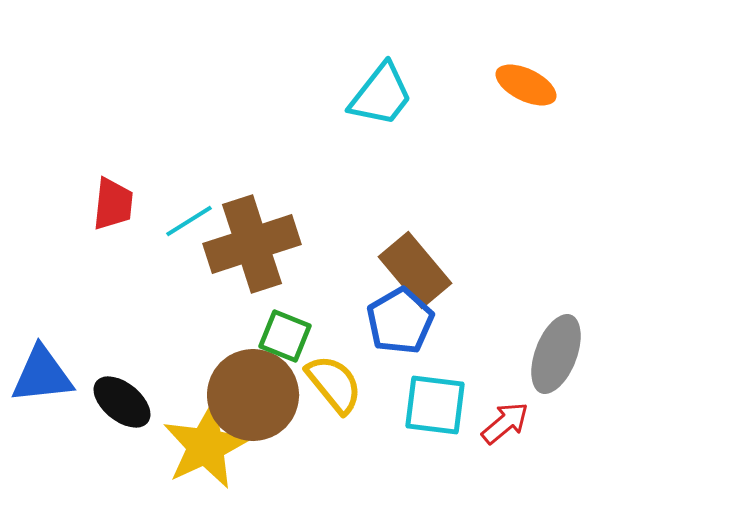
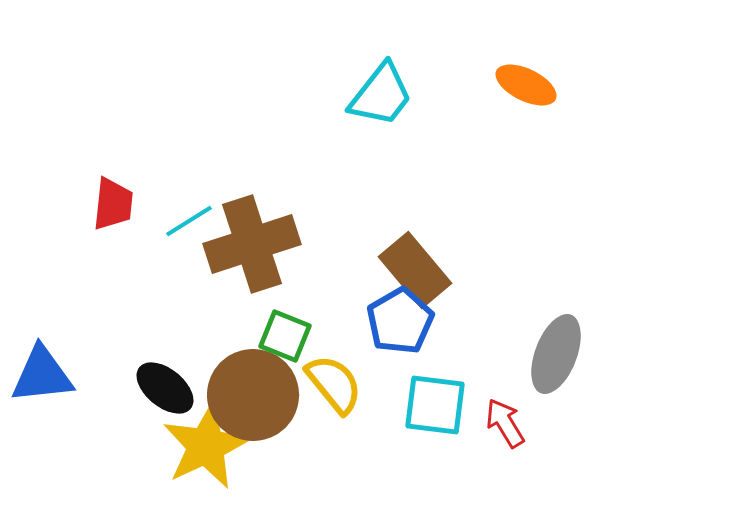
black ellipse: moved 43 px right, 14 px up
red arrow: rotated 81 degrees counterclockwise
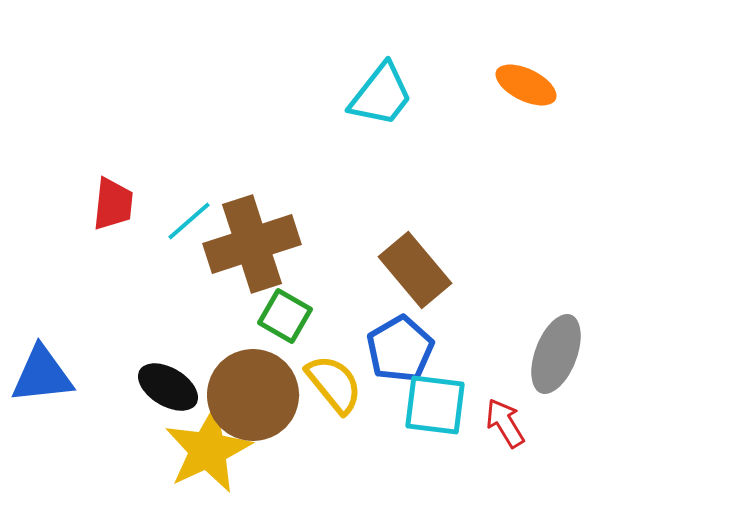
cyan line: rotated 9 degrees counterclockwise
blue pentagon: moved 28 px down
green square: moved 20 px up; rotated 8 degrees clockwise
black ellipse: moved 3 px right, 1 px up; rotated 8 degrees counterclockwise
yellow star: moved 2 px right, 4 px down
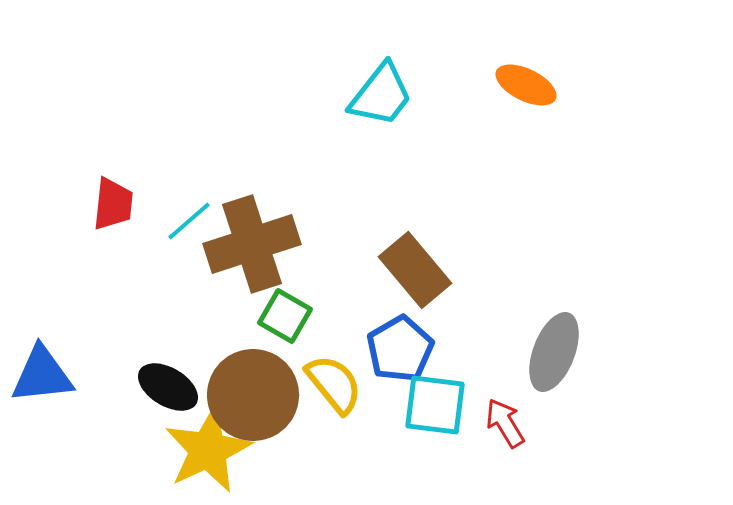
gray ellipse: moved 2 px left, 2 px up
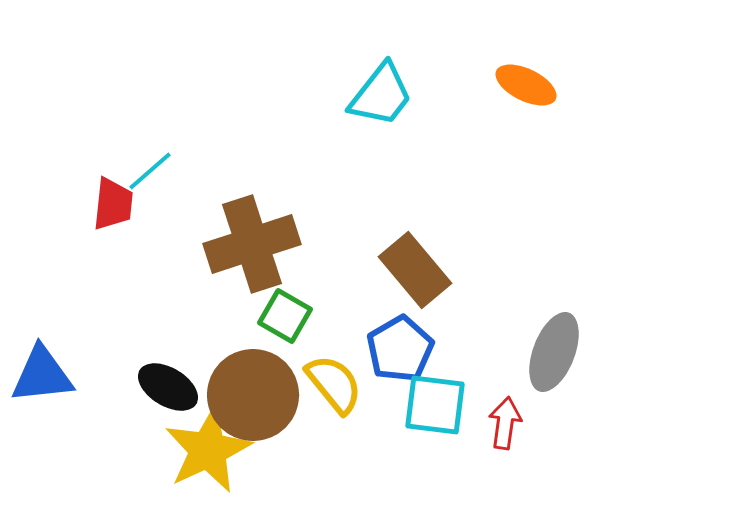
cyan line: moved 39 px left, 50 px up
red arrow: rotated 39 degrees clockwise
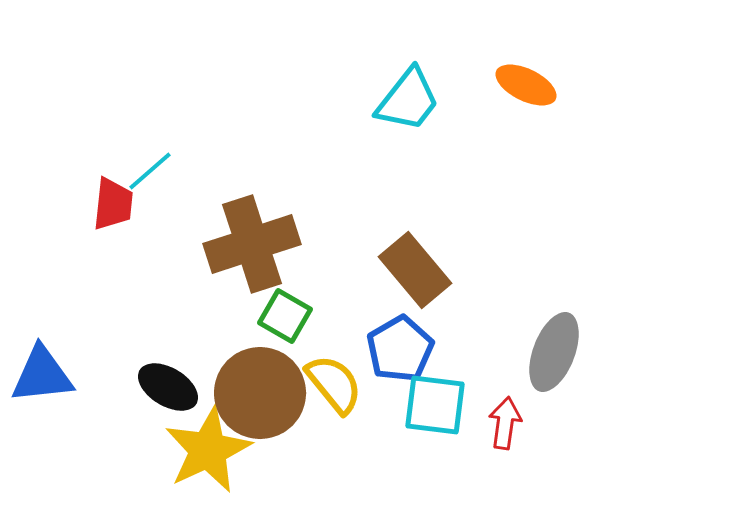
cyan trapezoid: moved 27 px right, 5 px down
brown circle: moved 7 px right, 2 px up
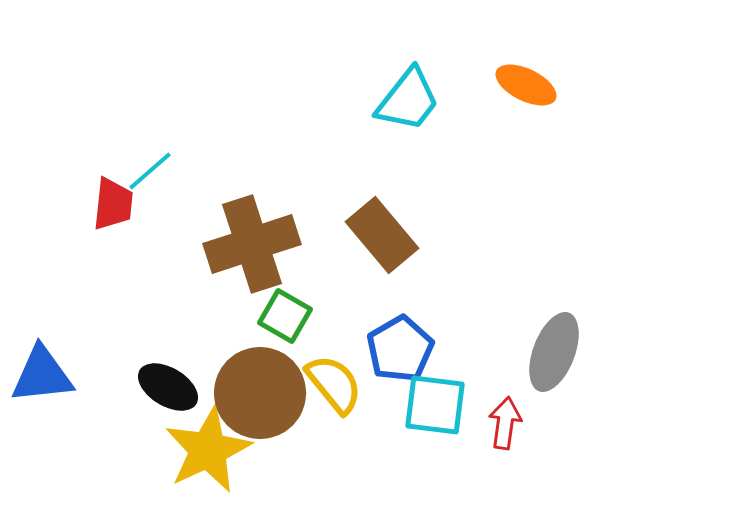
brown rectangle: moved 33 px left, 35 px up
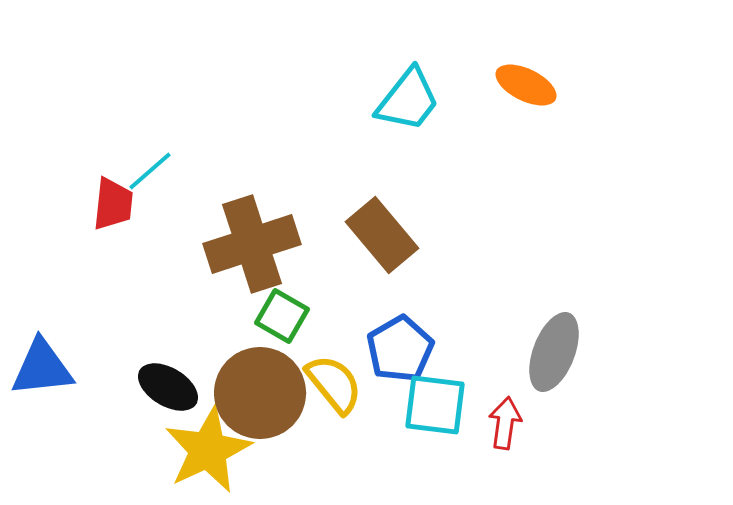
green square: moved 3 px left
blue triangle: moved 7 px up
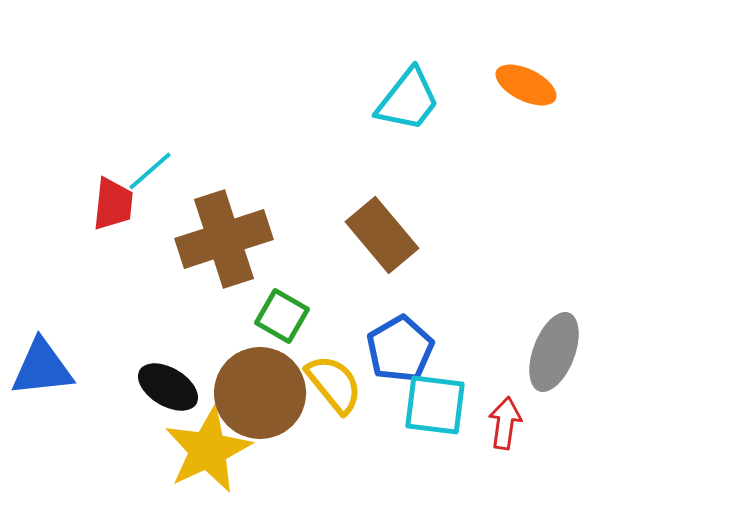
brown cross: moved 28 px left, 5 px up
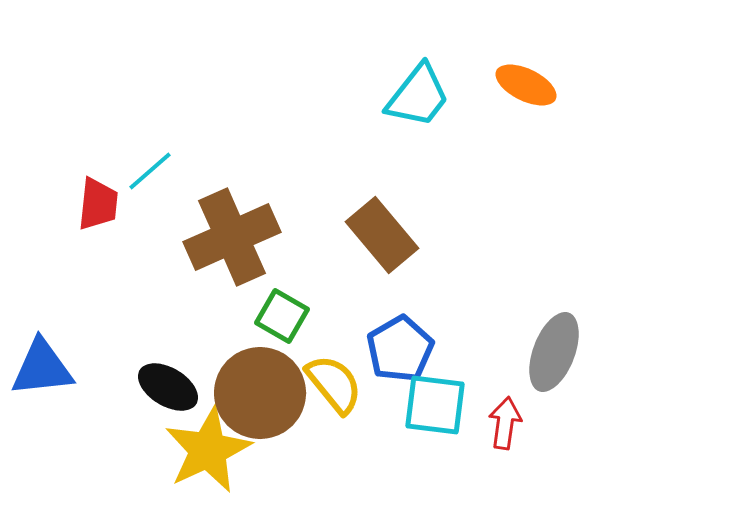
cyan trapezoid: moved 10 px right, 4 px up
red trapezoid: moved 15 px left
brown cross: moved 8 px right, 2 px up; rotated 6 degrees counterclockwise
